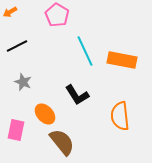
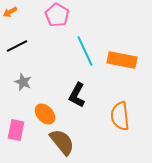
black L-shape: rotated 60 degrees clockwise
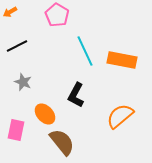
black L-shape: moved 1 px left
orange semicircle: rotated 56 degrees clockwise
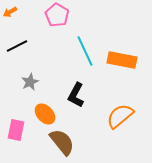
gray star: moved 7 px right; rotated 24 degrees clockwise
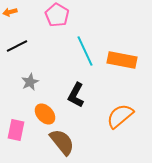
orange arrow: rotated 16 degrees clockwise
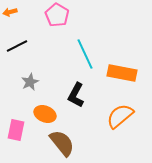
cyan line: moved 3 px down
orange rectangle: moved 13 px down
orange ellipse: rotated 25 degrees counterclockwise
brown semicircle: moved 1 px down
